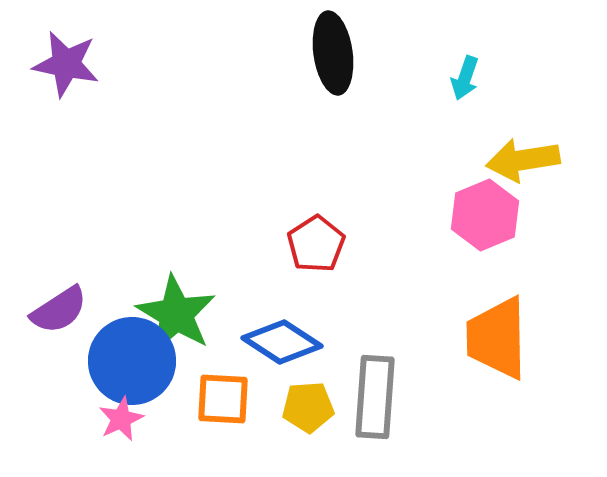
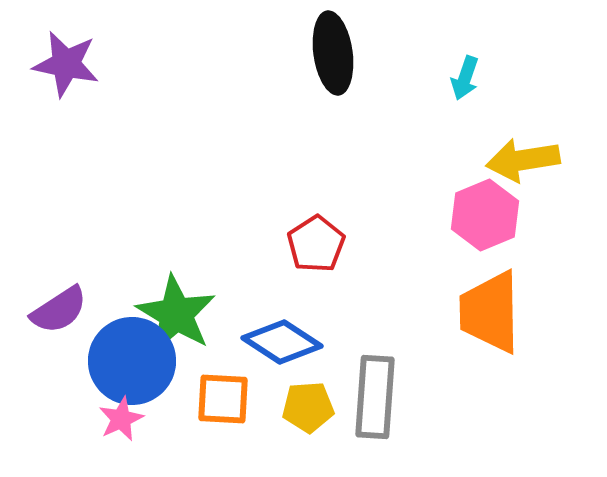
orange trapezoid: moved 7 px left, 26 px up
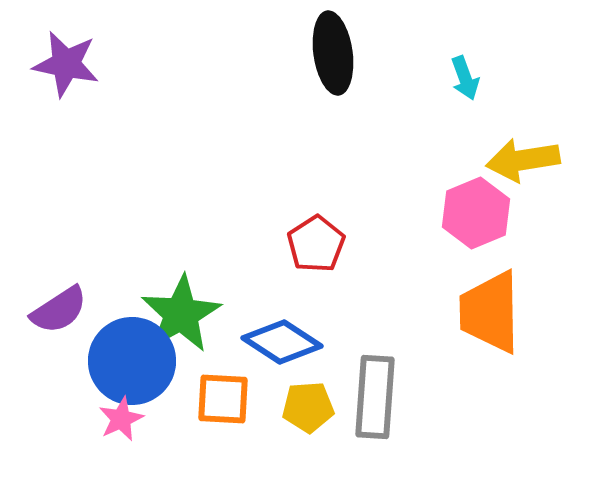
cyan arrow: rotated 39 degrees counterclockwise
pink hexagon: moved 9 px left, 2 px up
green star: moved 5 px right; rotated 12 degrees clockwise
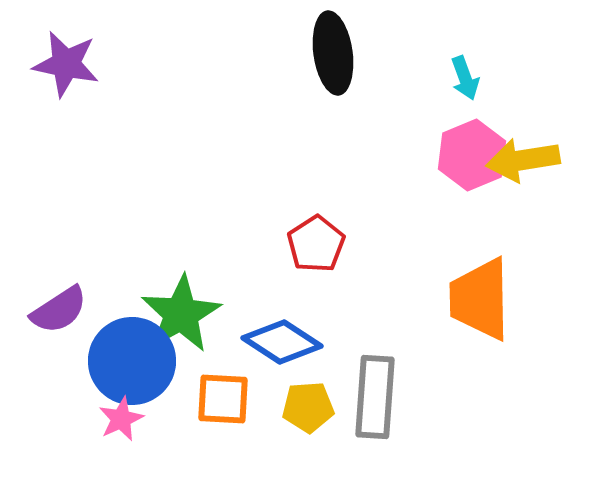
pink hexagon: moved 4 px left, 58 px up
orange trapezoid: moved 10 px left, 13 px up
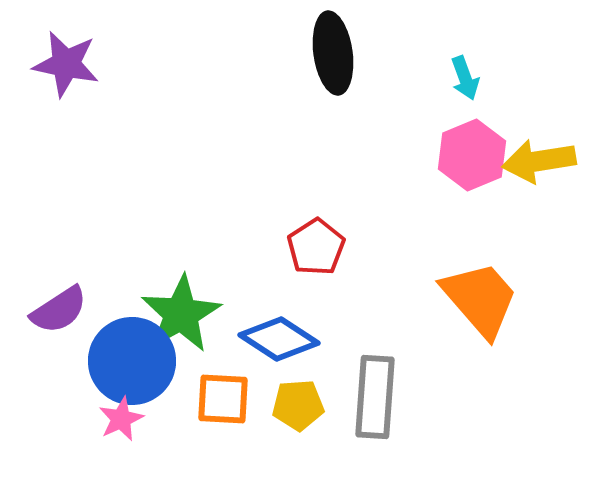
yellow arrow: moved 16 px right, 1 px down
red pentagon: moved 3 px down
orange trapezoid: rotated 140 degrees clockwise
blue diamond: moved 3 px left, 3 px up
yellow pentagon: moved 10 px left, 2 px up
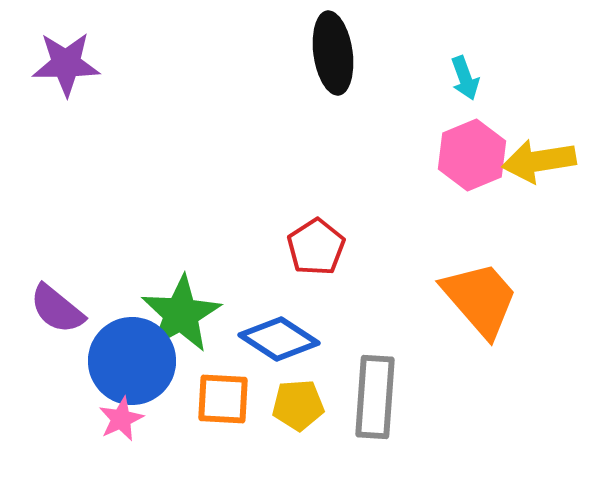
purple star: rotated 12 degrees counterclockwise
purple semicircle: moved 2 px left, 1 px up; rotated 72 degrees clockwise
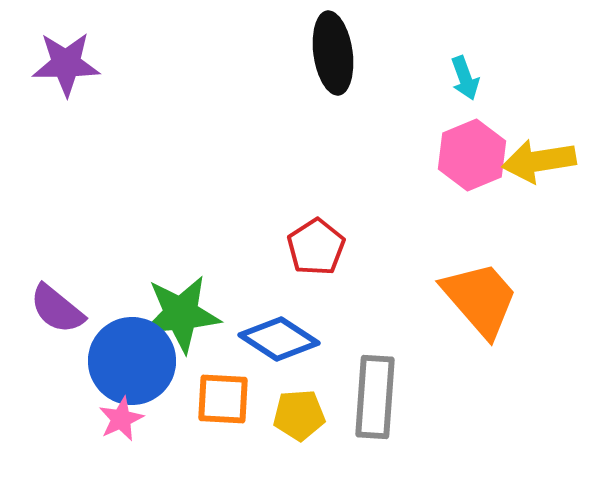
green star: rotated 24 degrees clockwise
yellow pentagon: moved 1 px right, 10 px down
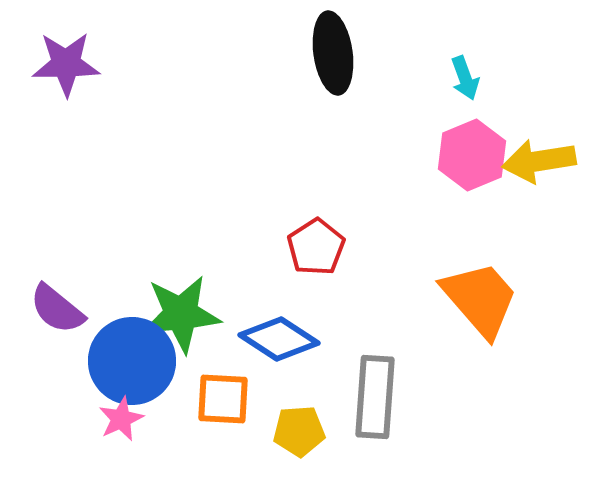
yellow pentagon: moved 16 px down
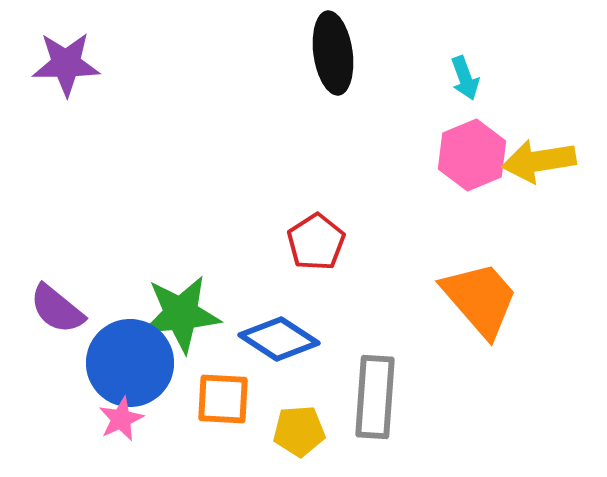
red pentagon: moved 5 px up
blue circle: moved 2 px left, 2 px down
